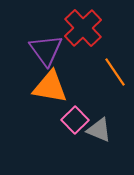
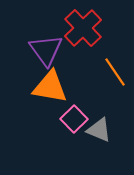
pink square: moved 1 px left, 1 px up
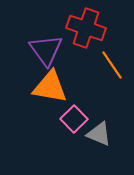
red cross: moved 3 px right; rotated 27 degrees counterclockwise
orange line: moved 3 px left, 7 px up
gray triangle: moved 4 px down
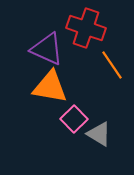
purple triangle: moved 1 px right, 1 px up; rotated 30 degrees counterclockwise
gray triangle: rotated 8 degrees clockwise
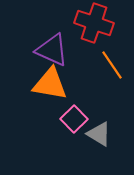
red cross: moved 8 px right, 5 px up
purple triangle: moved 5 px right, 1 px down
orange triangle: moved 3 px up
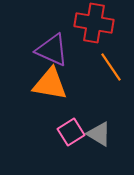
red cross: rotated 9 degrees counterclockwise
orange line: moved 1 px left, 2 px down
pink square: moved 3 px left, 13 px down; rotated 12 degrees clockwise
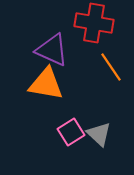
orange triangle: moved 4 px left
gray triangle: rotated 12 degrees clockwise
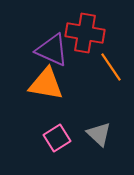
red cross: moved 9 px left, 10 px down
pink square: moved 14 px left, 6 px down
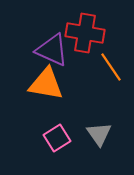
gray triangle: rotated 12 degrees clockwise
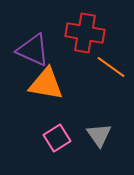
purple triangle: moved 19 px left
orange line: rotated 20 degrees counterclockwise
gray triangle: moved 1 px down
